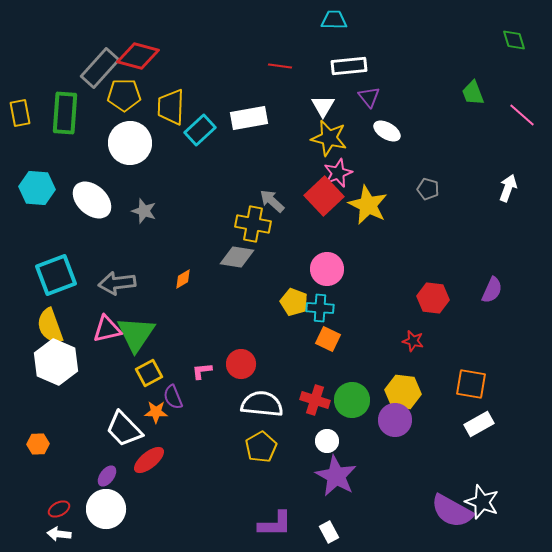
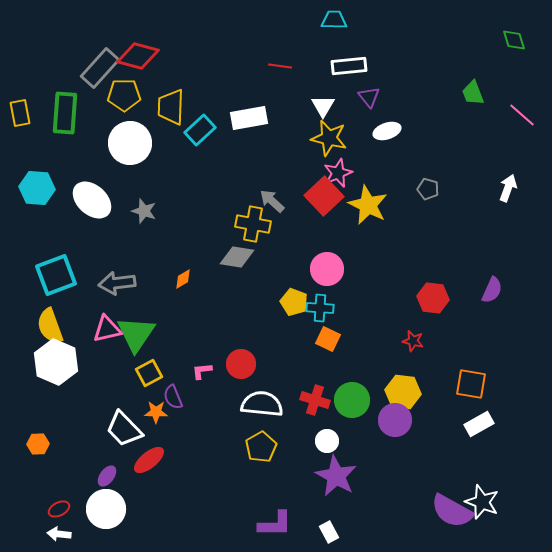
white ellipse at (387, 131): rotated 48 degrees counterclockwise
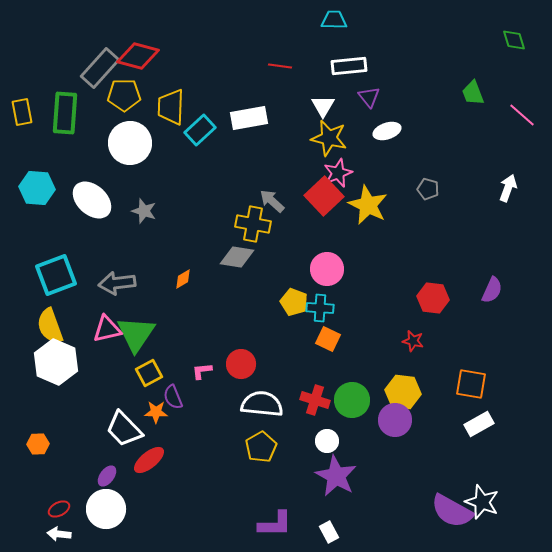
yellow rectangle at (20, 113): moved 2 px right, 1 px up
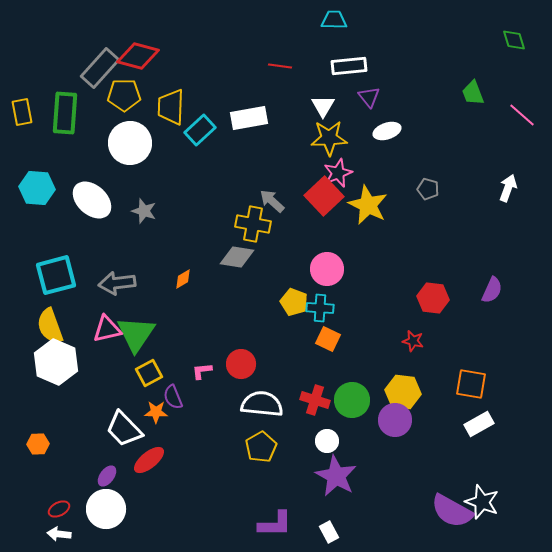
yellow star at (329, 138): rotated 15 degrees counterclockwise
cyan square at (56, 275): rotated 6 degrees clockwise
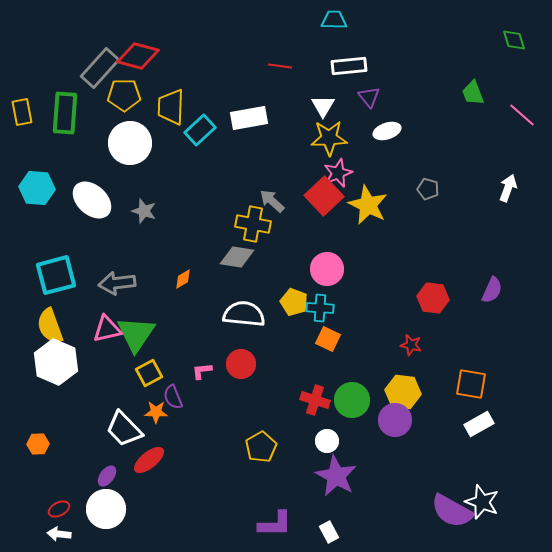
red star at (413, 341): moved 2 px left, 4 px down
white semicircle at (262, 404): moved 18 px left, 90 px up
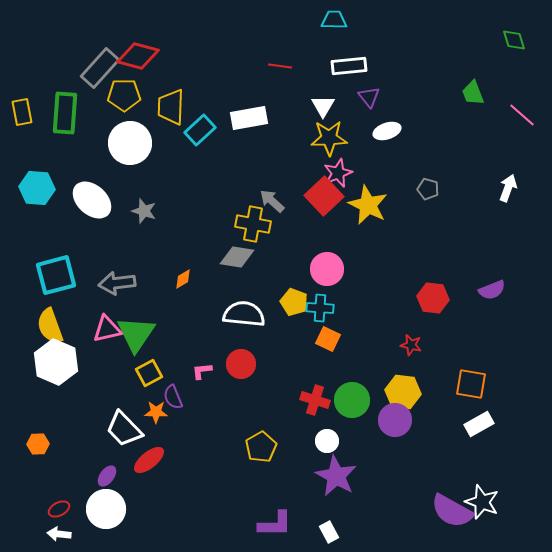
purple semicircle at (492, 290): rotated 44 degrees clockwise
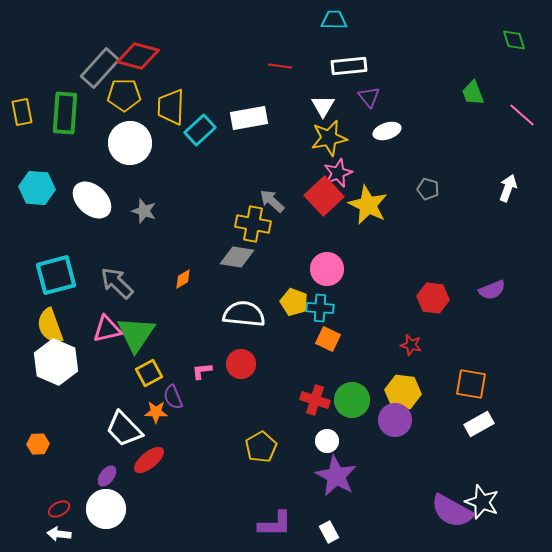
yellow star at (329, 138): rotated 9 degrees counterclockwise
gray arrow at (117, 283): rotated 51 degrees clockwise
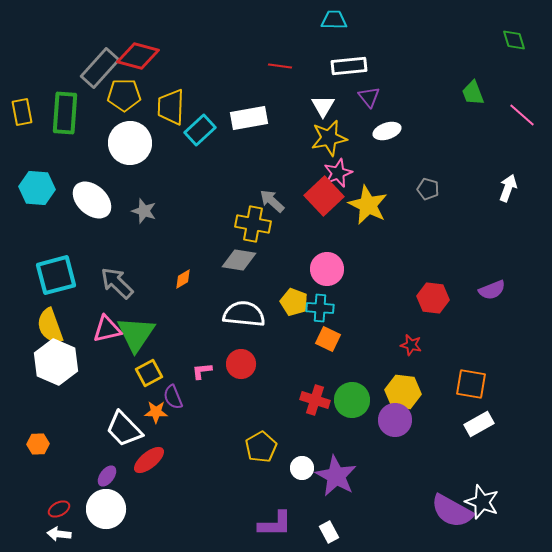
gray diamond at (237, 257): moved 2 px right, 3 px down
white circle at (327, 441): moved 25 px left, 27 px down
